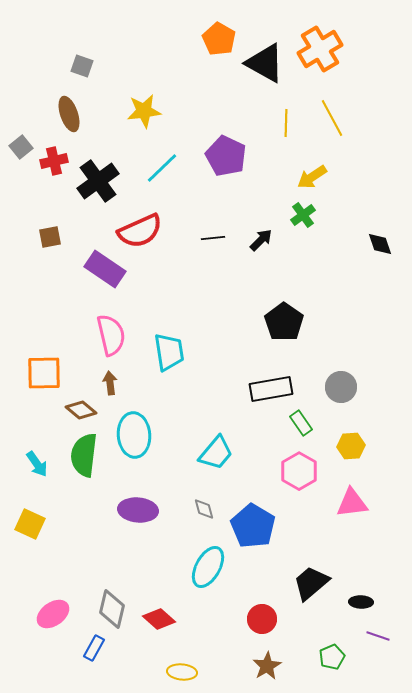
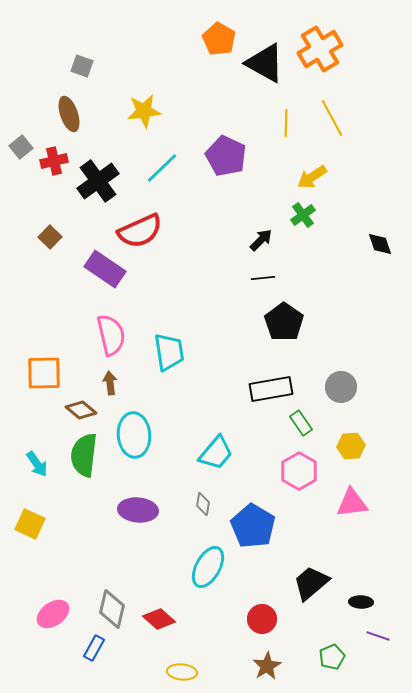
brown square at (50, 237): rotated 35 degrees counterclockwise
black line at (213, 238): moved 50 px right, 40 px down
gray diamond at (204, 509): moved 1 px left, 5 px up; rotated 25 degrees clockwise
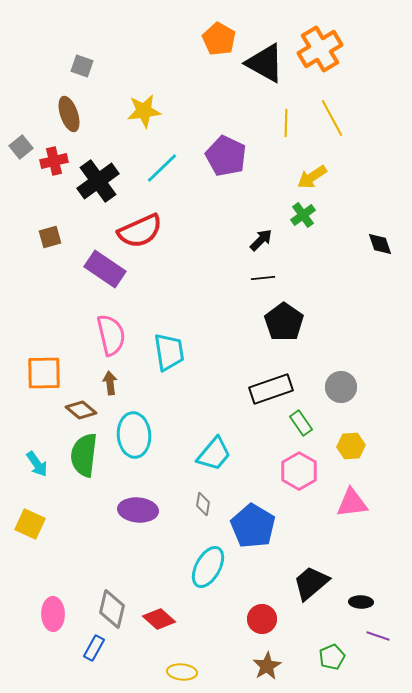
brown square at (50, 237): rotated 30 degrees clockwise
black rectangle at (271, 389): rotated 9 degrees counterclockwise
cyan trapezoid at (216, 453): moved 2 px left, 1 px down
pink ellipse at (53, 614): rotated 56 degrees counterclockwise
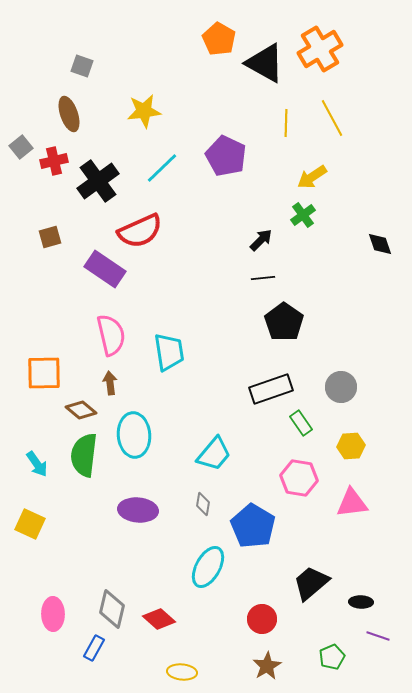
pink hexagon at (299, 471): moved 7 px down; rotated 21 degrees counterclockwise
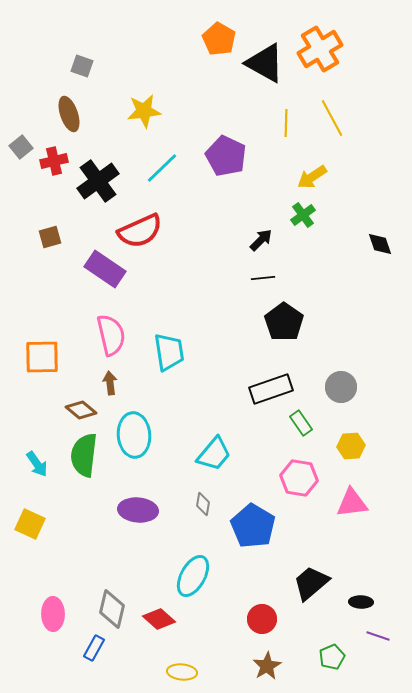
orange square at (44, 373): moved 2 px left, 16 px up
cyan ellipse at (208, 567): moved 15 px left, 9 px down
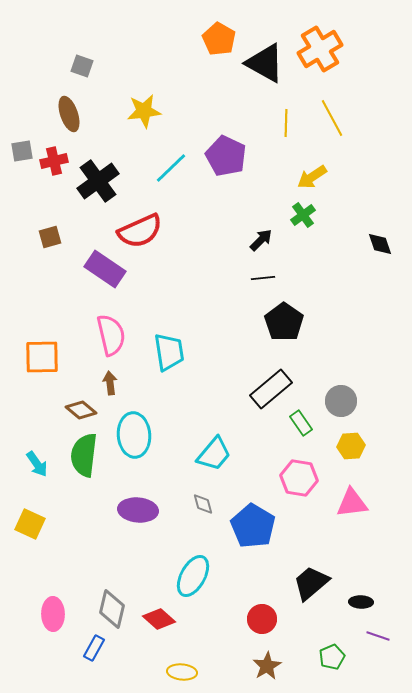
gray square at (21, 147): moved 1 px right, 4 px down; rotated 30 degrees clockwise
cyan line at (162, 168): moved 9 px right
gray circle at (341, 387): moved 14 px down
black rectangle at (271, 389): rotated 21 degrees counterclockwise
gray diamond at (203, 504): rotated 25 degrees counterclockwise
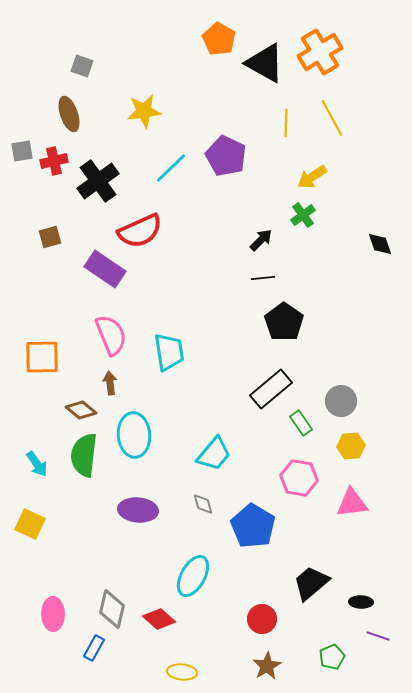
orange cross at (320, 49): moved 3 px down
pink semicircle at (111, 335): rotated 9 degrees counterclockwise
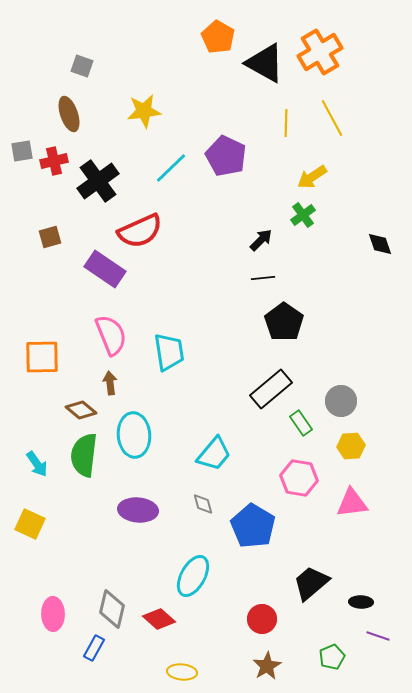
orange pentagon at (219, 39): moved 1 px left, 2 px up
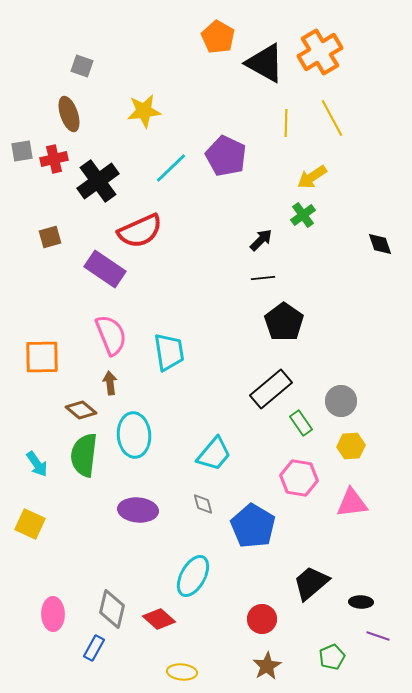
red cross at (54, 161): moved 2 px up
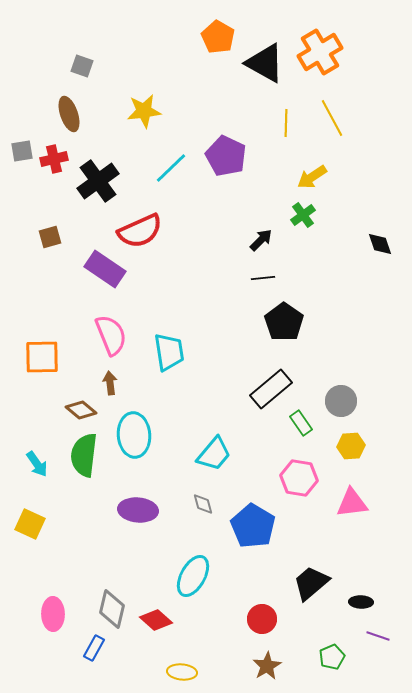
red diamond at (159, 619): moved 3 px left, 1 px down
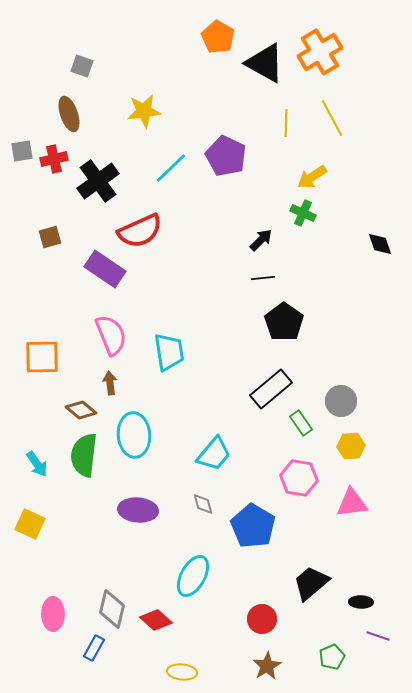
green cross at (303, 215): moved 2 px up; rotated 30 degrees counterclockwise
